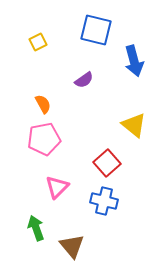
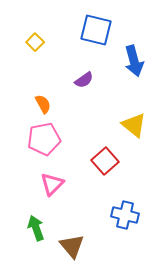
yellow square: moved 3 px left; rotated 18 degrees counterclockwise
red square: moved 2 px left, 2 px up
pink triangle: moved 5 px left, 3 px up
blue cross: moved 21 px right, 14 px down
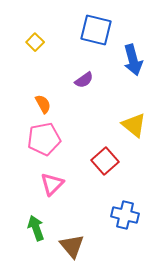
blue arrow: moved 1 px left, 1 px up
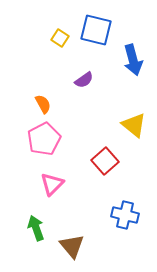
yellow square: moved 25 px right, 4 px up; rotated 12 degrees counterclockwise
pink pentagon: rotated 16 degrees counterclockwise
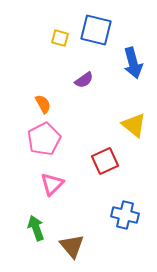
yellow square: rotated 18 degrees counterclockwise
blue arrow: moved 3 px down
red square: rotated 16 degrees clockwise
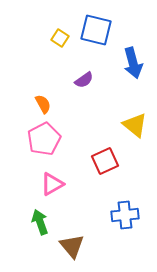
yellow square: rotated 18 degrees clockwise
yellow triangle: moved 1 px right
pink triangle: rotated 15 degrees clockwise
blue cross: rotated 20 degrees counterclockwise
green arrow: moved 4 px right, 6 px up
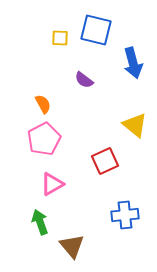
yellow square: rotated 30 degrees counterclockwise
purple semicircle: rotated 72 degrees clockwise
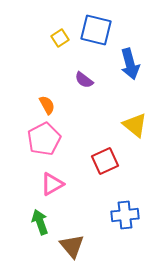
yellow square: rotated 36 degrees counterclockwise
blue arrow: moved 3 px left, 1 px down
orange semicircle: moved 4 px right, 1 px down
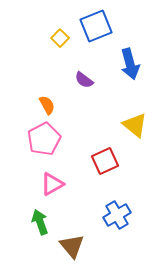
blue square: moved 4 px up; rotated 36 degrees counterclockwise
yellow square: rotated 12 degrees counterclockwise
blue cross: moved 8 px left; rotated 24 degrees counterclockwise
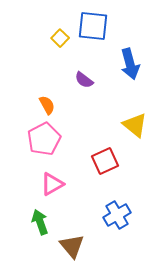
blue square: moved 3 px left; rotated 28 degrees clockwise
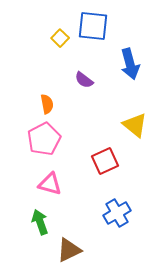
orange semicircle: moved 1 px up; rotated 18 degrees clockwise
pink triangle: moved 2 px left; rotated 45 degrees clockwise
blue cross: moved 2 px up
brown triangle: moved 3 px left, 4 px down; rotated 44 degrees clockwise
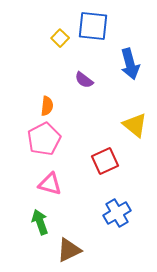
orange semicircle: moved 2 px down; rotated 18 degrees clockwise
